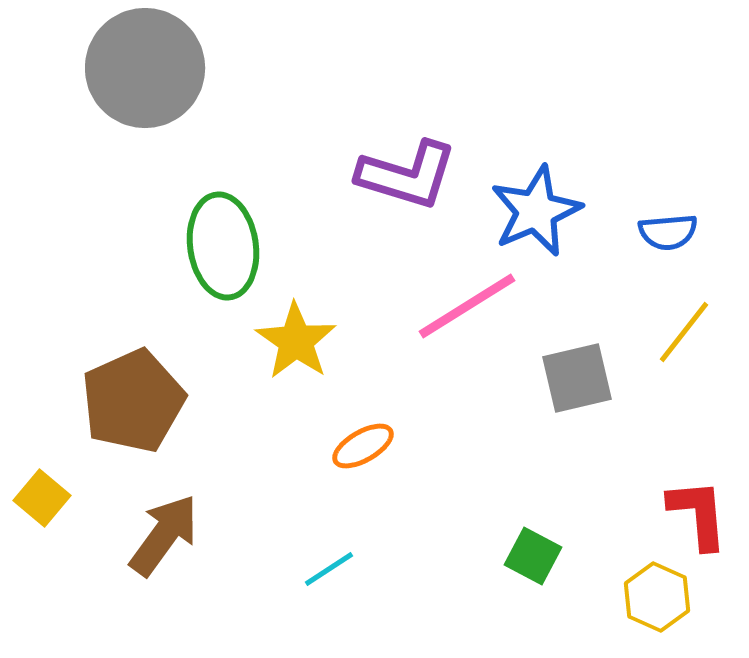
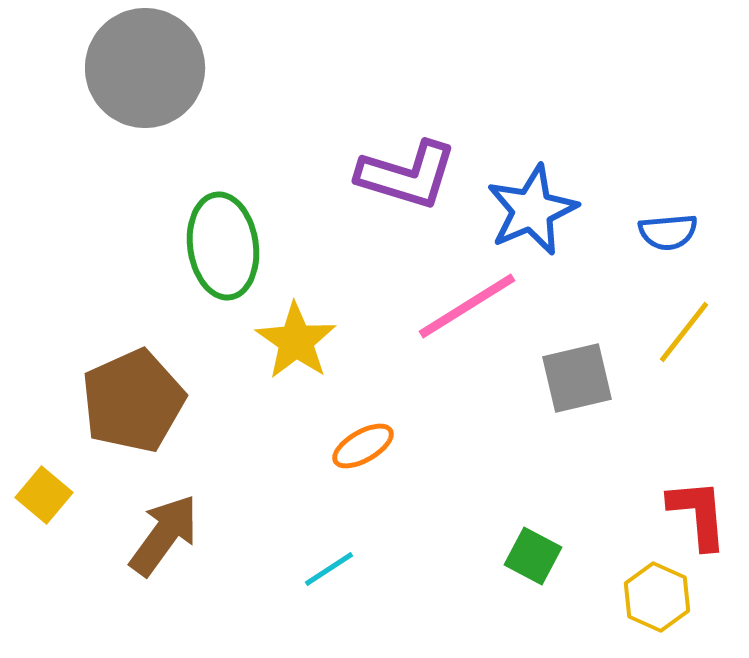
blue star: moved 4 px left, 1 px up
yellow square: moved 2 px right, 3 px up
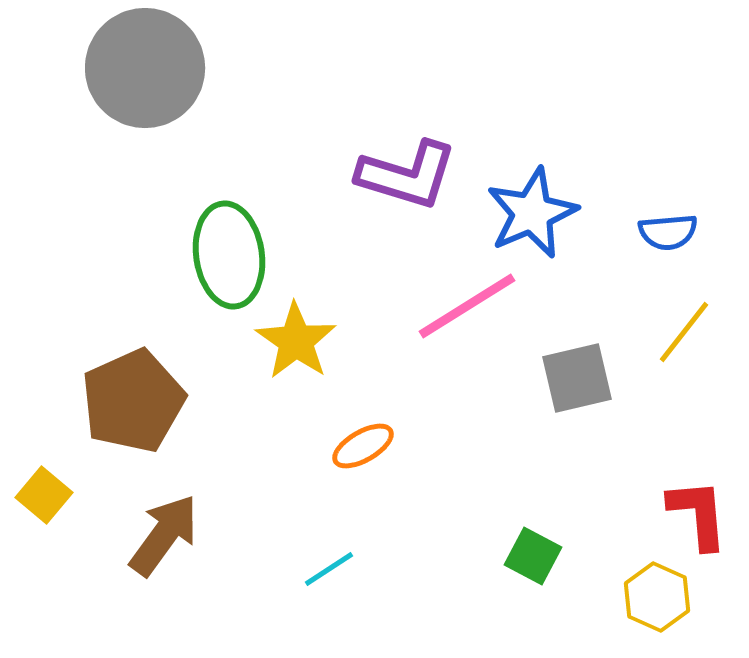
blue star: moved 3 px down
green ellipse: moved 6 px right, 9 px down
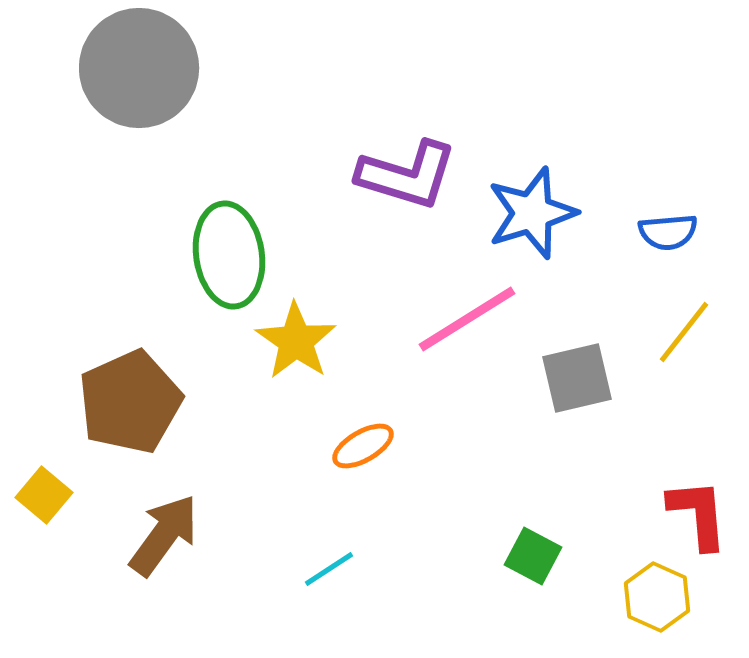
gray circle: moved 6 px left
blue star: rotated 6 degrees clockwise
pink line: moved 13 px down
brown pentagon: moved 3 px left, 1 px down
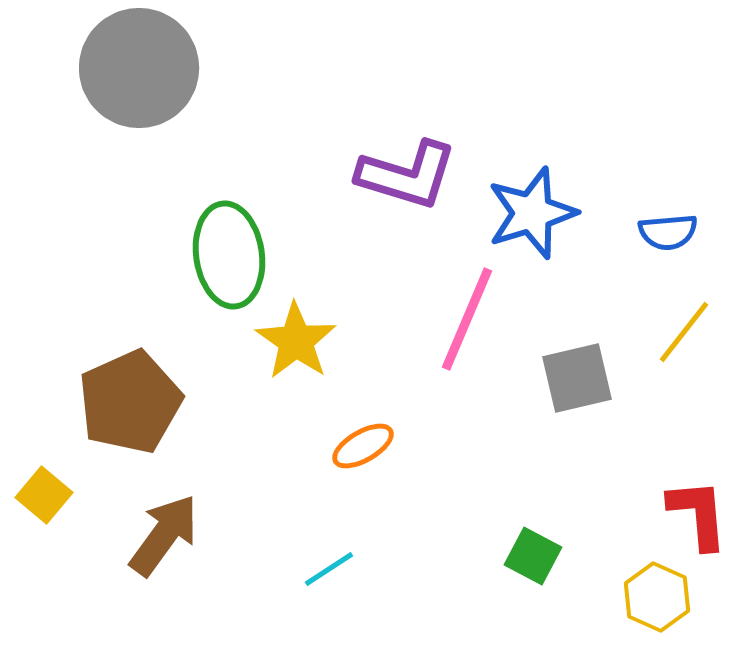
pink line: rotated 35 degrees counterclockwise
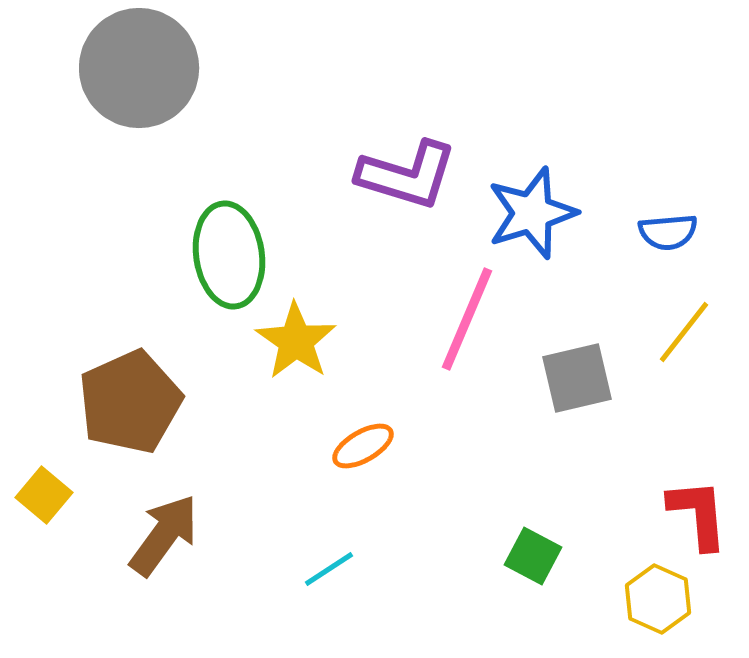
yellow hexagon: moved 1 px right, 2 px down
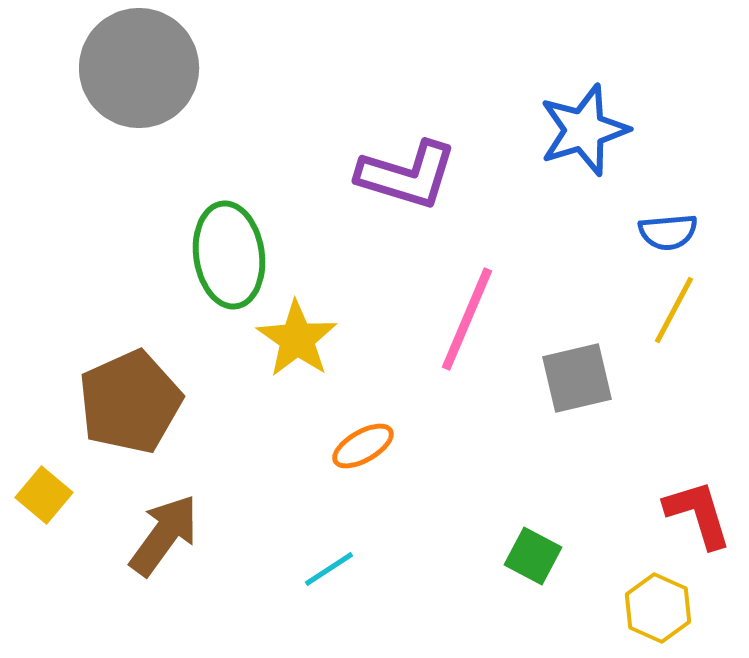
blue star: moved 52 px right, 83 px up
yellow line: moved 10 px left, 22 px up; rotated 10 degrees counterclockwise
yellow star: moved 1 px right, 2 px up
red L-shape: rotated 12 degrees counterclockwise
yellow hexagon: moved 9 px down
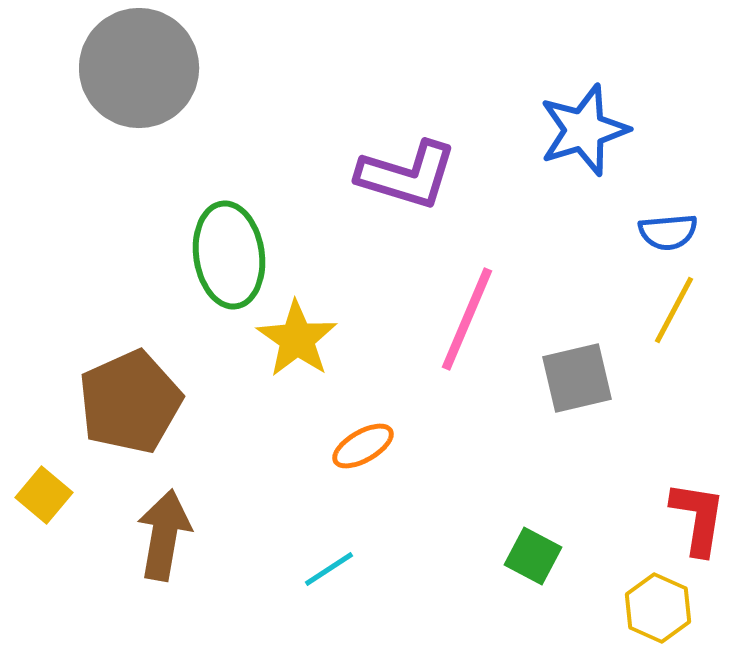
red L-shape: moved 4 px down; rotated 26 degrees clockwise
brown arrow: rotated 26 degrees counterclockwise
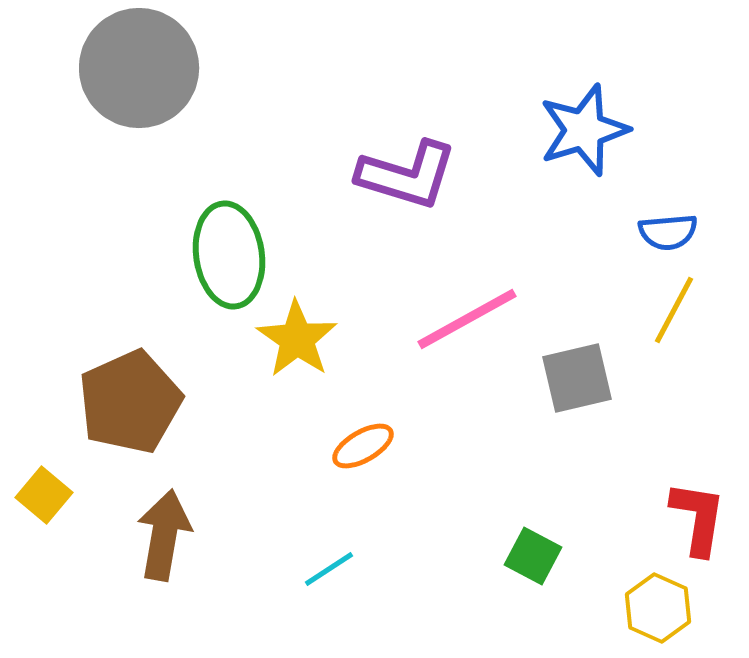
pink line: rotated 38 degrees clockwise
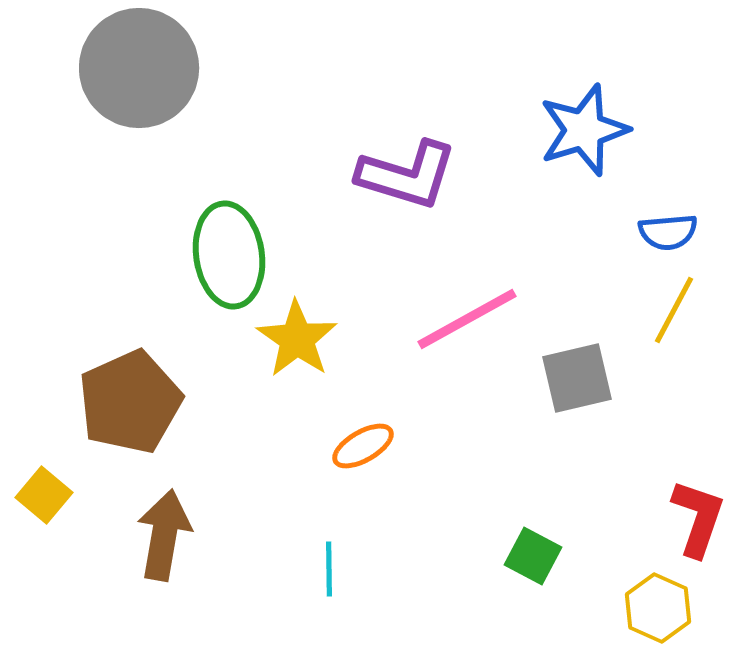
red L-shape: rotated 10 degrees clockwise
cyan line: rotated 58 degrees counterclockwise
